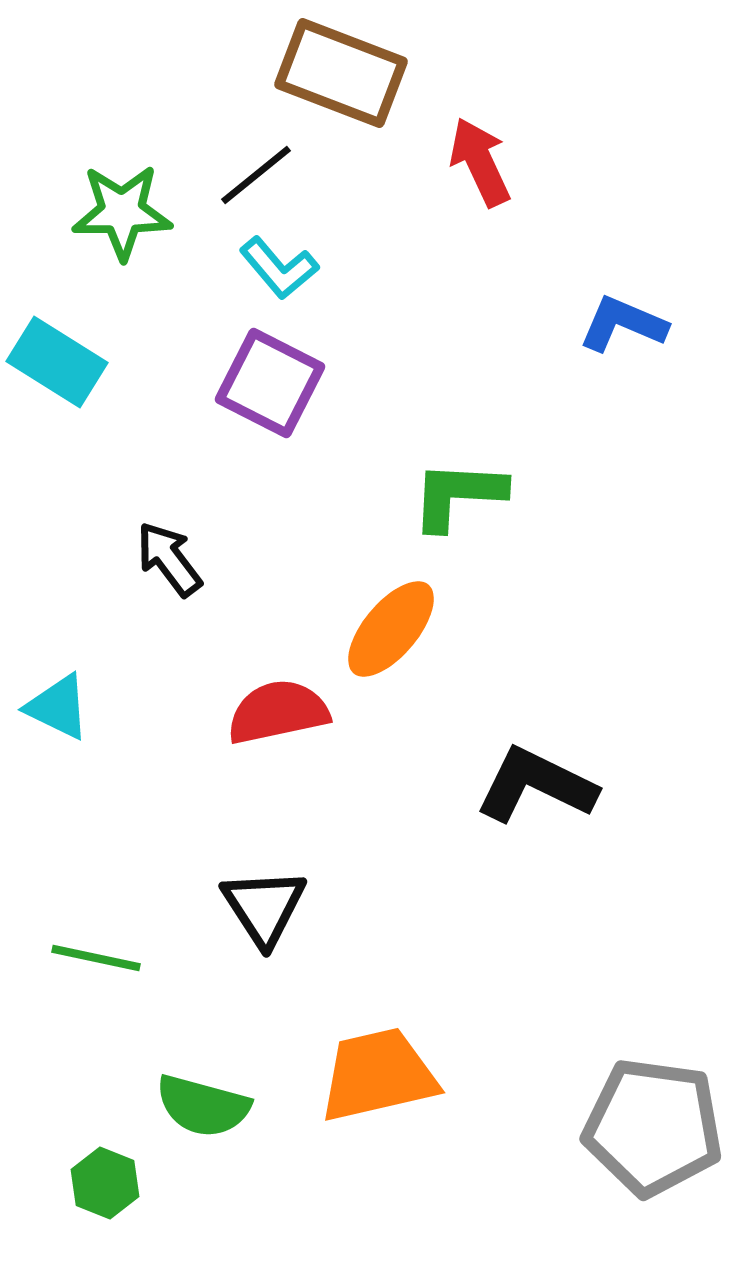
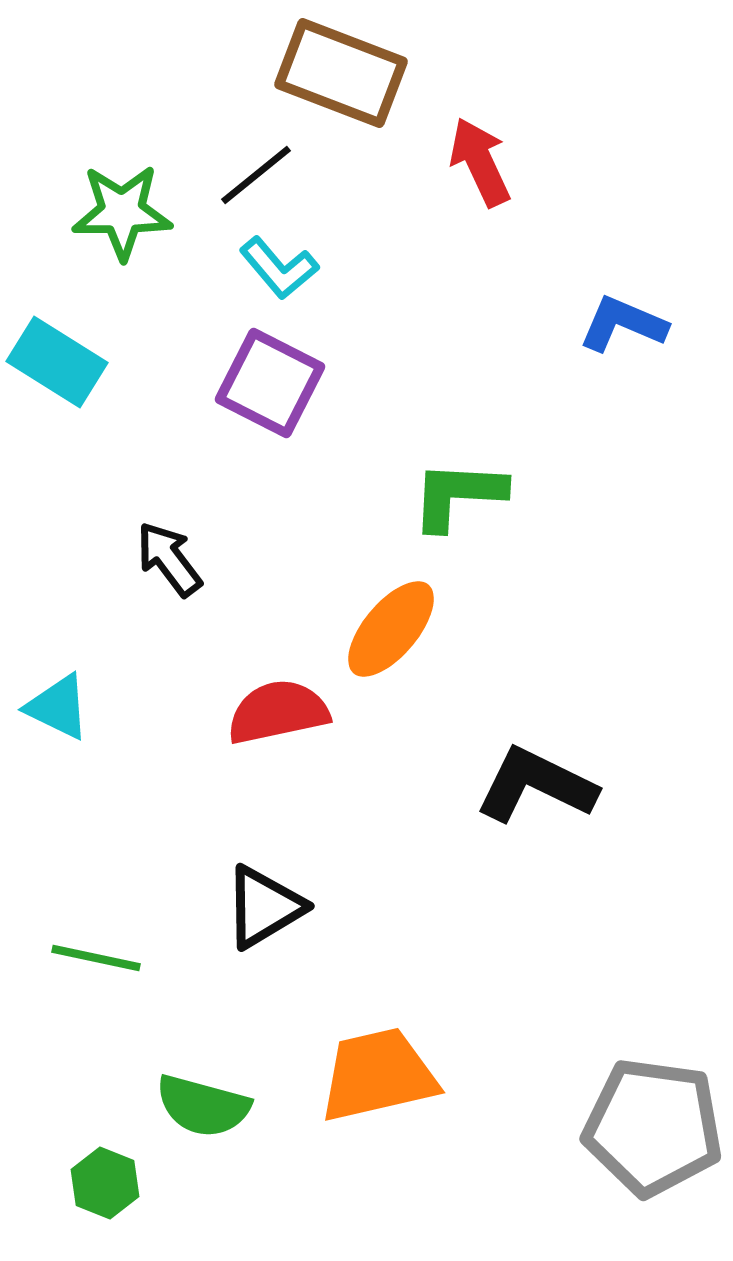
black triangle: rotated 32 degrees clockwise
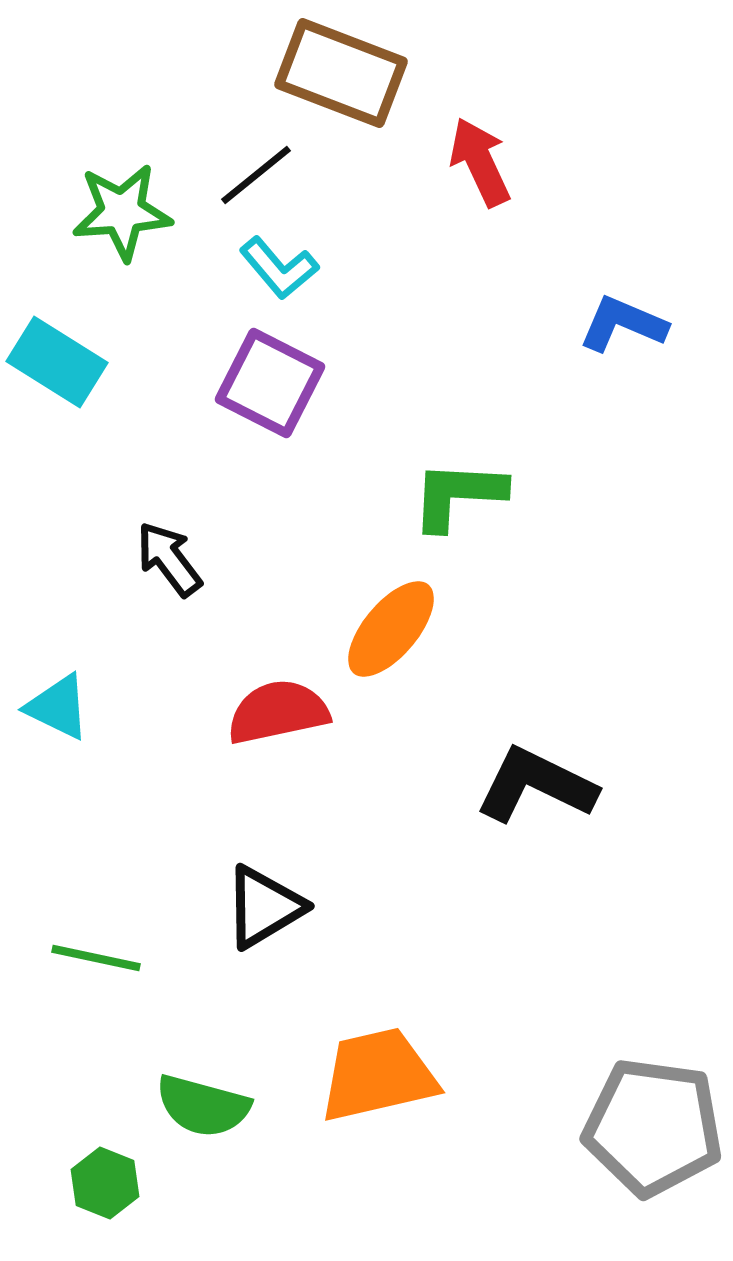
green star: rotated 4 degrees counterclockwise
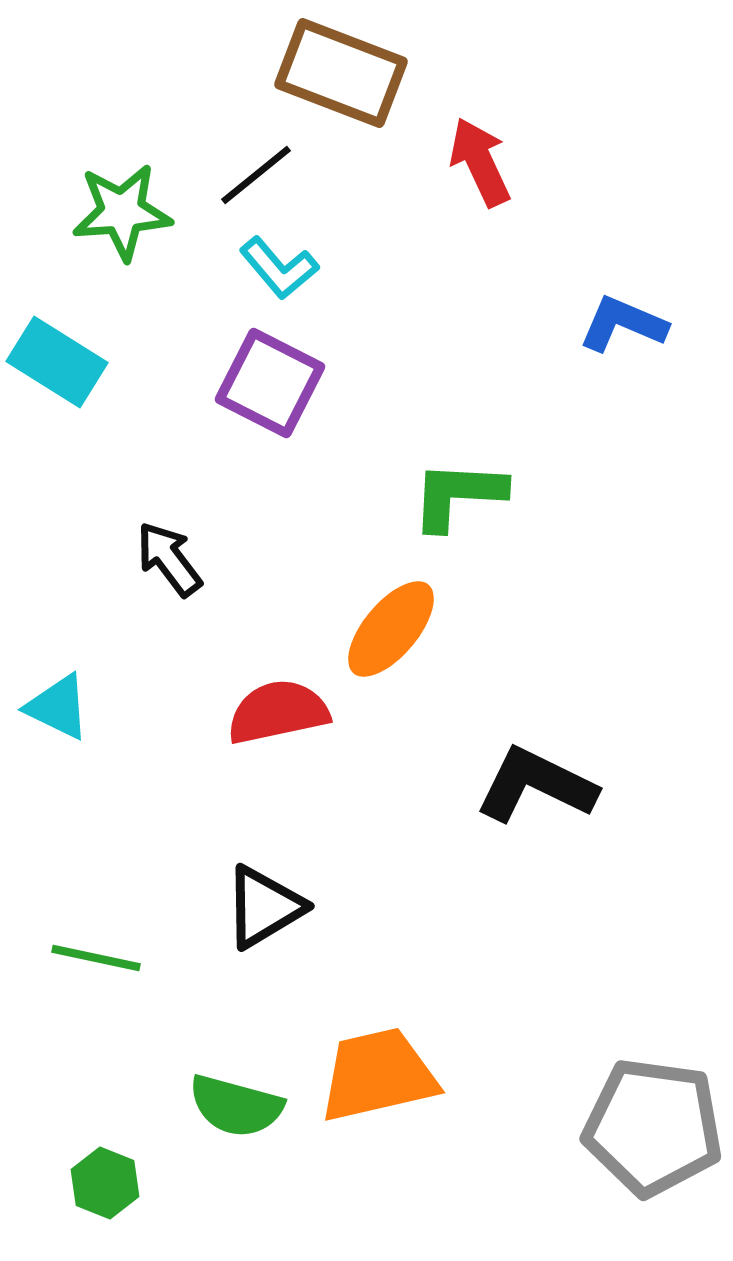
green semicircle: moved 33 px right
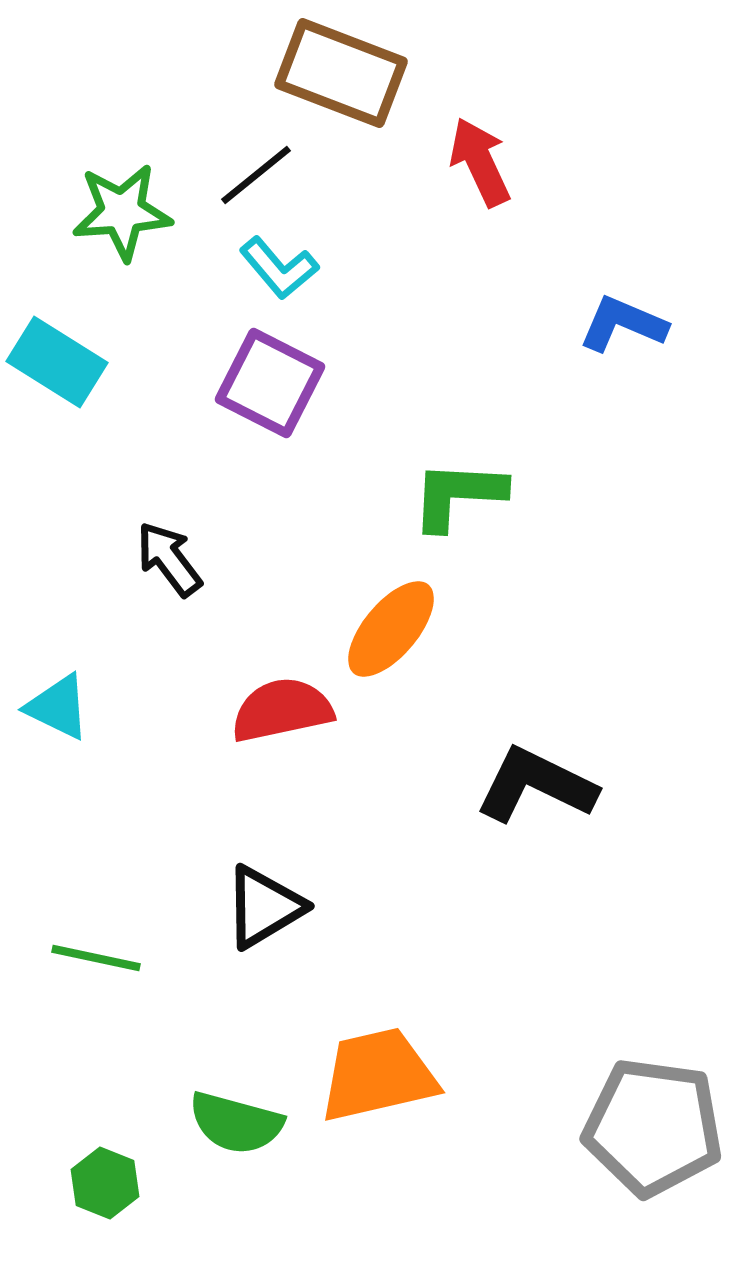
red semicircle: moved 4 px right, 2 px up
green semicircle: moved 17 px down
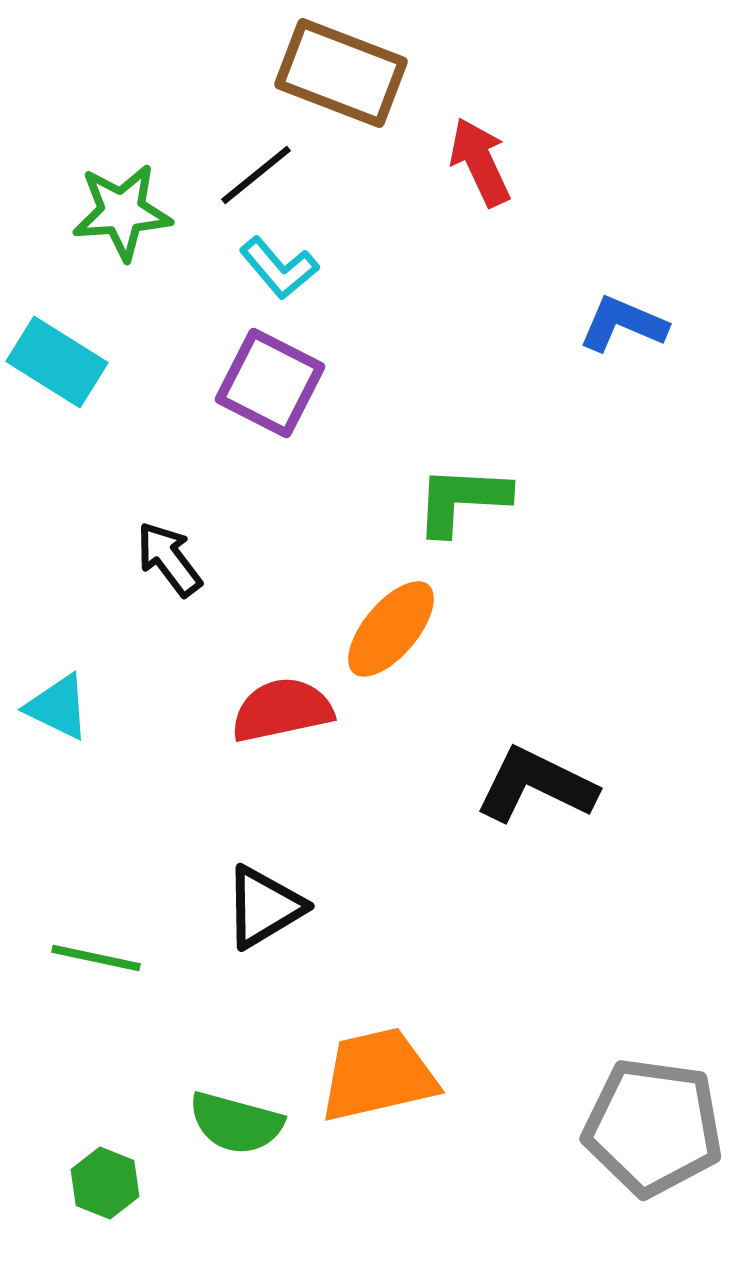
green L-shape: moved 4 px right, 5 px down
